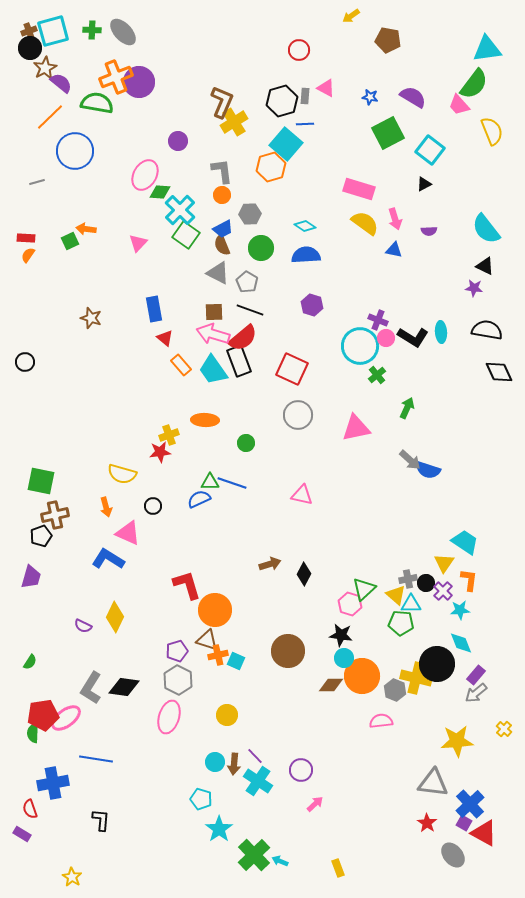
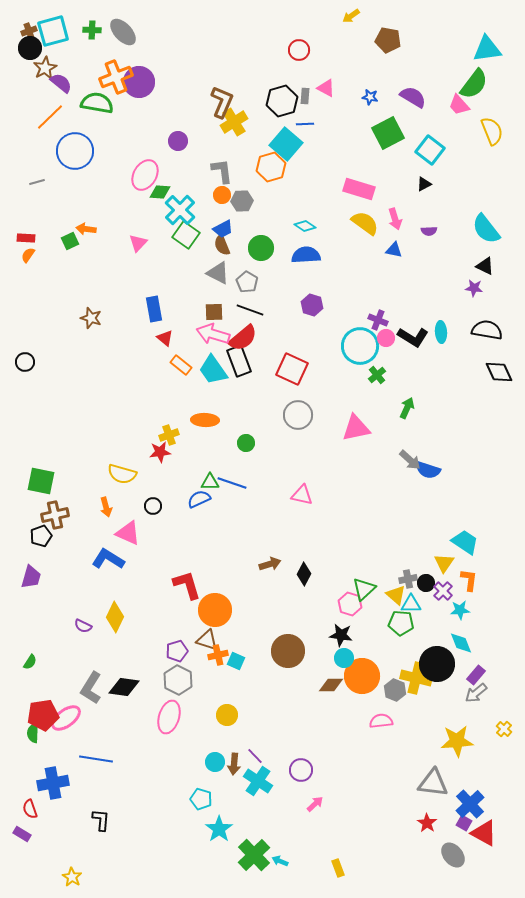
gray hexagon at (250, 214): moved 8 px left, 13 px up
orange rectangle at (181, 365): rotated 10 degrees counterclockwise
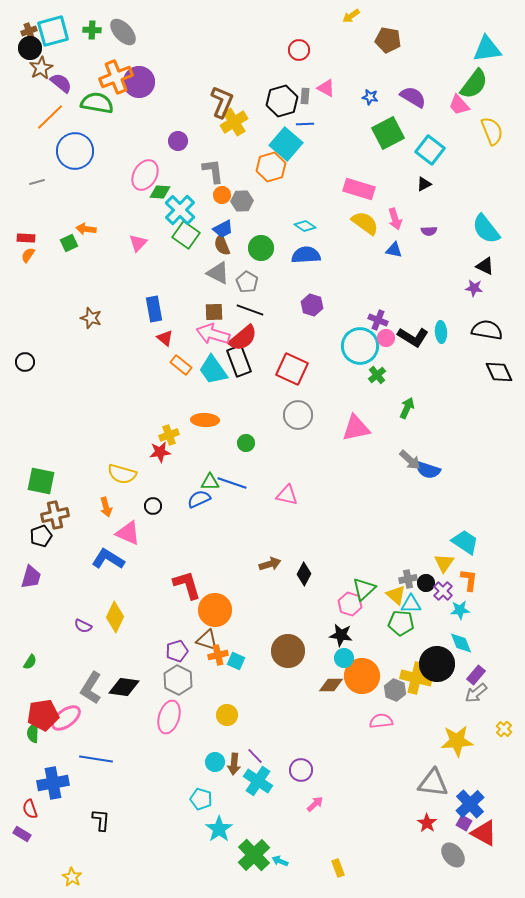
brown star at (45, 68): moved 4 px left
gray L-shape at (222, 171): moved 9 px left
green square at (70, 241): moved 1 px left, 2 px down
pink triangle at (302, 495): moved 15 px left
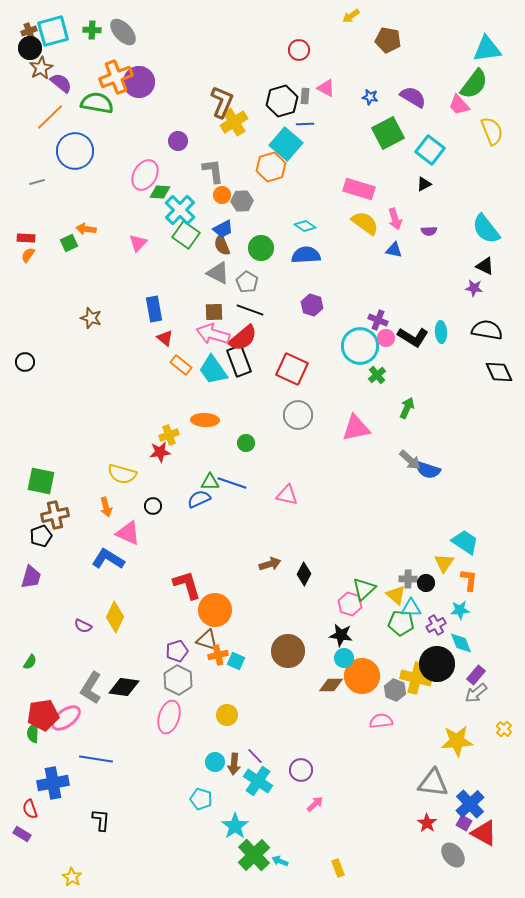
gray cross at (408, 579): rotated 12 degrees clockwise
purple cross at (443, 591): moved 7 px left, 34 px down; rotated 18 degrees clockwise
cyan triangle at (411, 604): moved 4 px down
cyan star at (219, 829): moved 16 px right, 3 px up
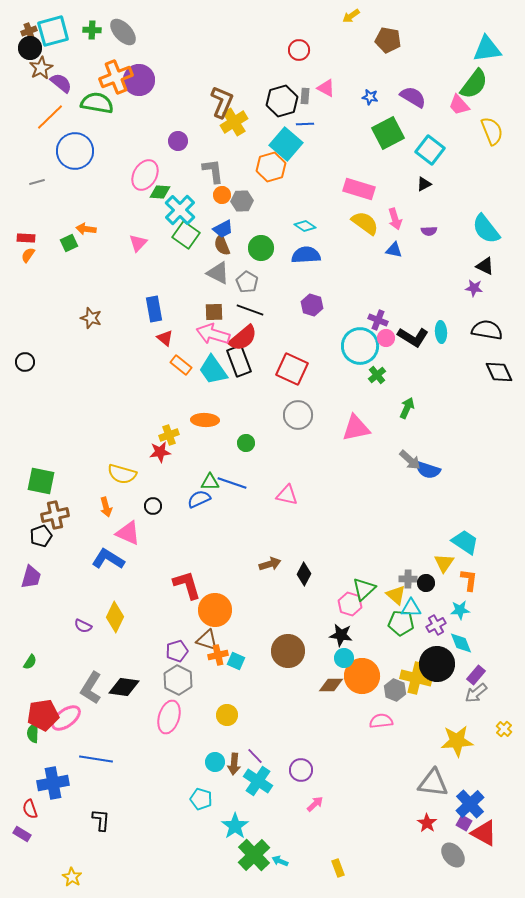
purple circle at (139, 82): moved 2 px up
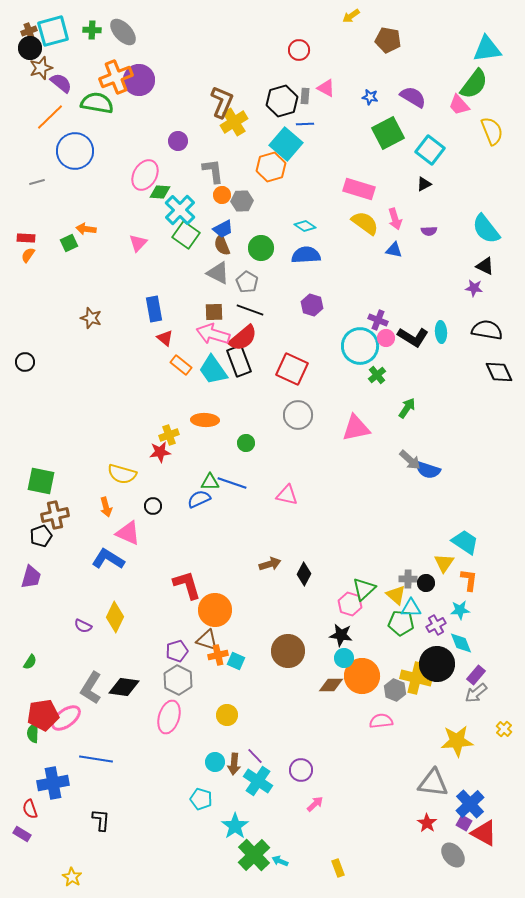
brown star at (41, 68): rotated 10 degrees clockwise
green arrow at (407, 408): rotated 10 degrees clockwise
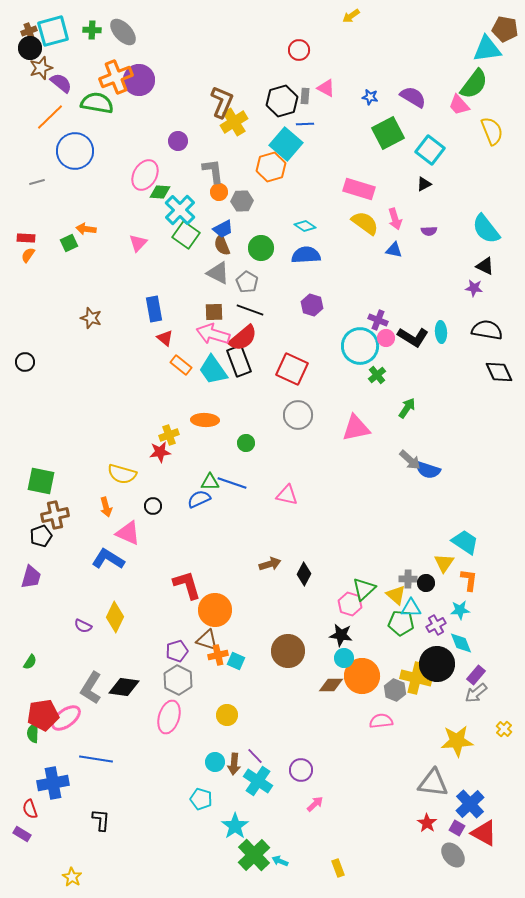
brown pentagon at (388, 40): moved 117 px right, 11 px up
orange circle at (222, 195): moved 3 px left, 3 px up
purple square at (464, 823): moved 7 px left, 5 px down
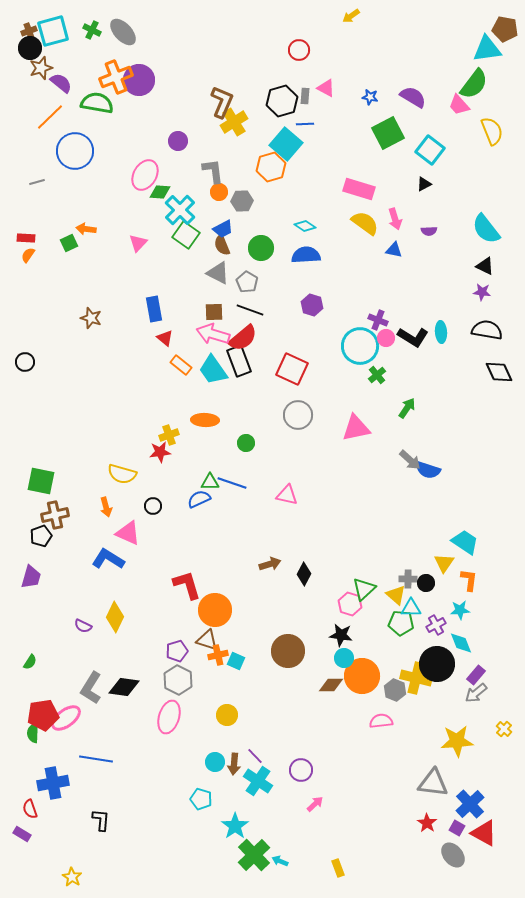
green cross at (92, 30): rotated 24 degrees clockwise
purple star at (474, 288): moved 8 px right, 4 px down
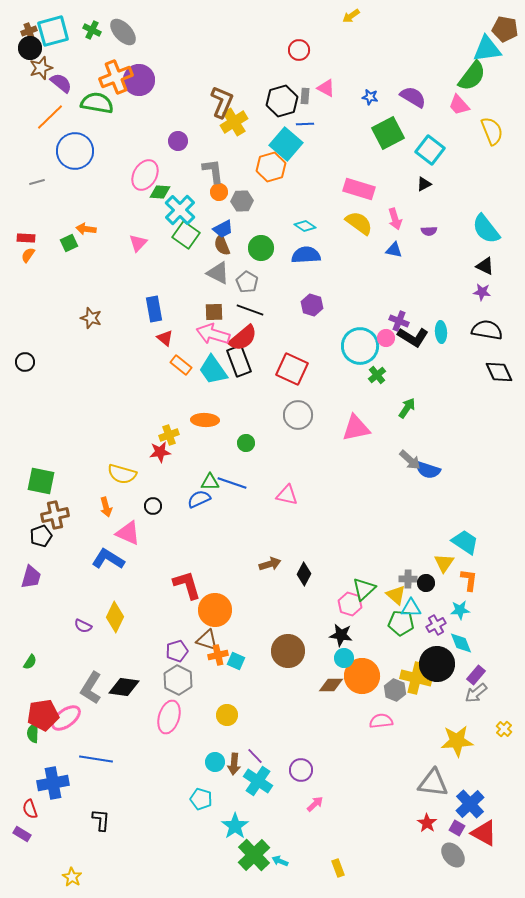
green semicircle at (474, 84): moved 2 px left, 8 px up
yellow semicircle at (365, 223): moved 6 px left
purple cross at (378, 320): moved 21 px right, 1 px down
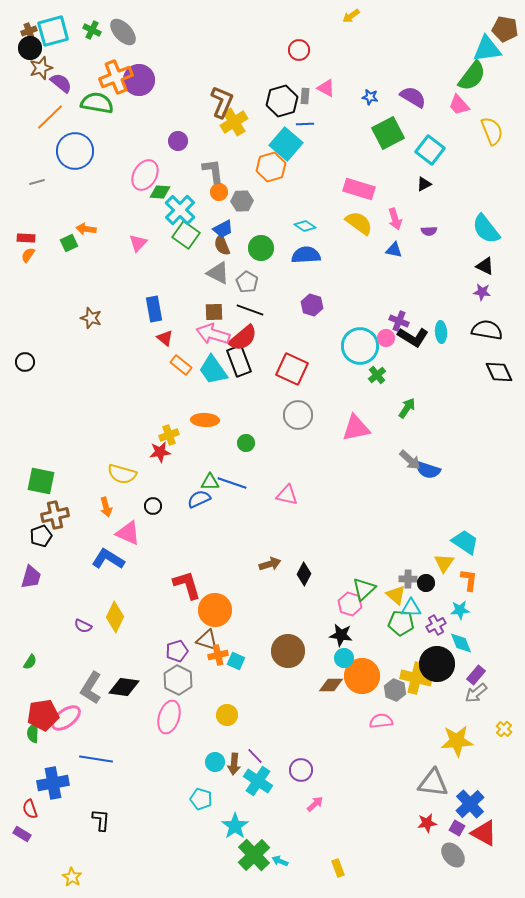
red star at (427, 823): rotated 30 degrees clockwise
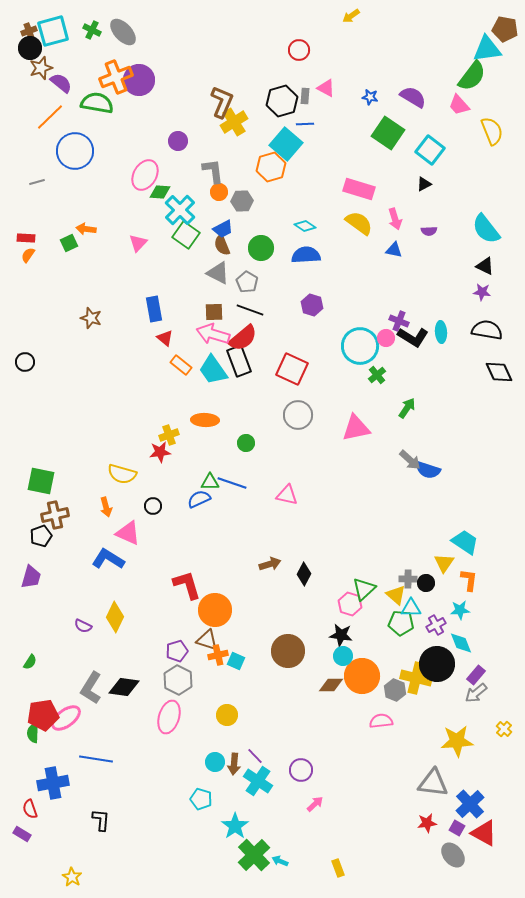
green square at (388, 133): rotated 28 degrees counterclockwise
cyan circle at (344, 658): moved 1 px left, 2 px up
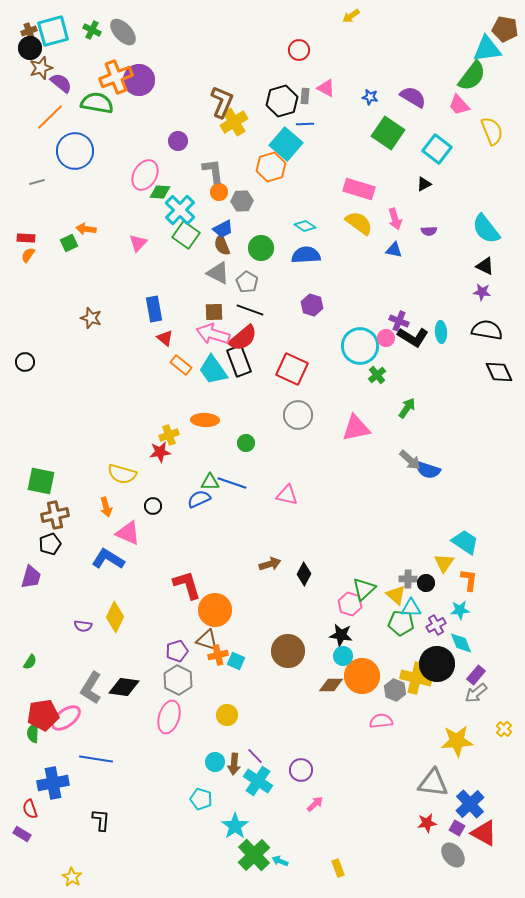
cyan square at (430, 150): moved 7 px right, 1 px up
black pentagon at (41, 536): moved 9 px right, 8 px down
purple semicircle at (83, 626): rotated 18 degrees counterclockwise
